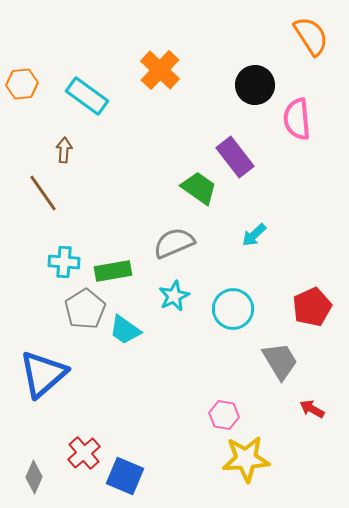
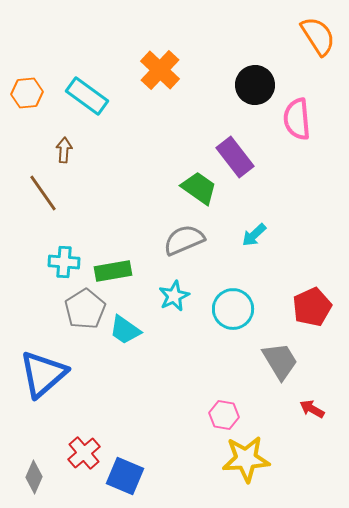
orange semicircle: moved 7 px right
orange hexagon: moved 5 px right, 9 px down
gray semicircle: moved 10 px right, 3 px up
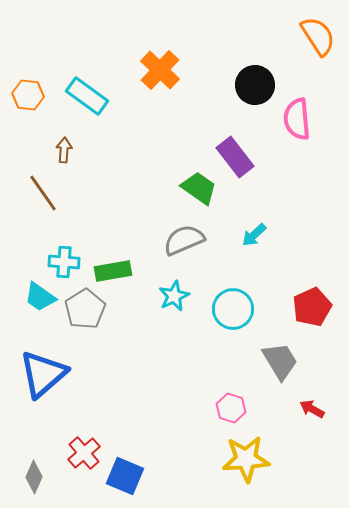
orange hexagon: moved 1 px right, 2 px down; rotated 12 degrees clockwise
cyan trapezoid: moved 85 px left, 33 px up
pink hexagon: moved 7 px right, 7 px up; rotated 8 degrees clockwise
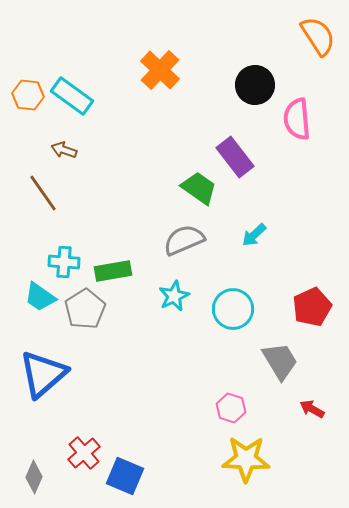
cyan rectangle: moved 15 px left
brown arrow: rotated 75 degrees counterclockwise
yellow star: rotated 6 degrees clockwise
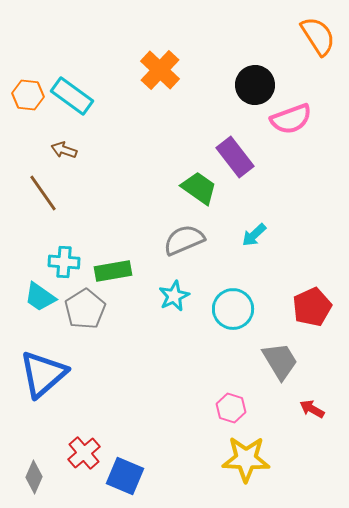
pink semicircle: moved 6 px left; rotated 105 degrees counterclockwise
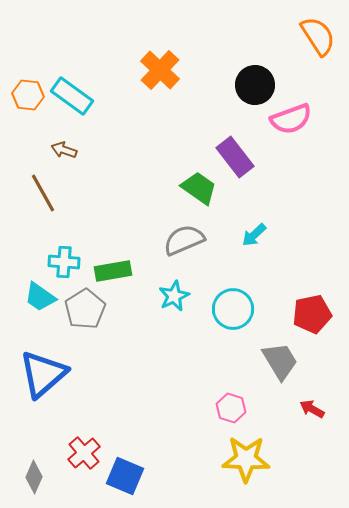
brown line: rotated 6 degrees clockwise
red pentagon: moved 7 px down; rotated 12 degrees clockwise
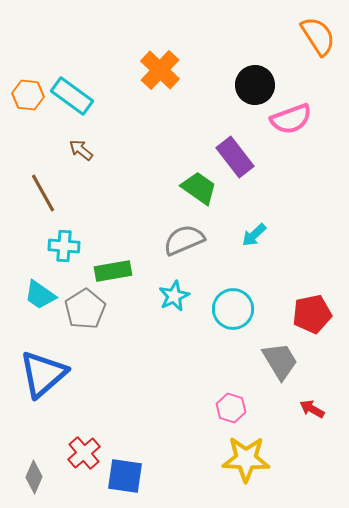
brown arrow: moved 17 px right; rotated 20 degrees clockwise
cyan cross: moved 16 px up
cyan trapezoid: moved 2 px up
blue square: rotated 15 degrees counterclockwise
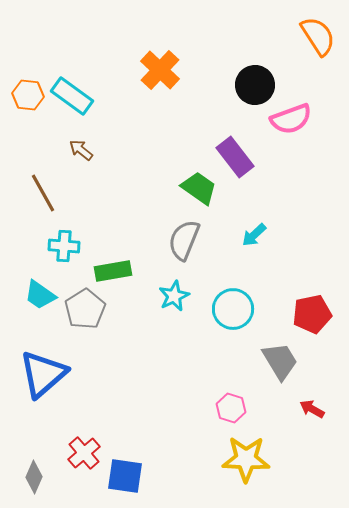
gray semicircle: rotated 45 degrees counterclockwise
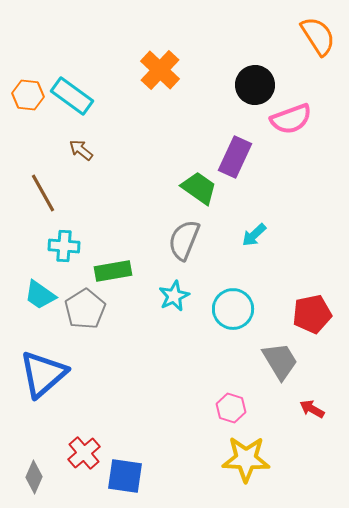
purple rectangle: rotated 63 degrees clockwise
